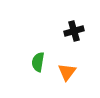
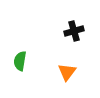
green semicircle: moved 18 px left, 1 px up
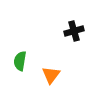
orange triangle: moved 16 px left, 3 px down
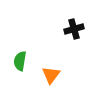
black cross: moved 2 px up
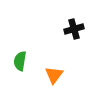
orange triangle: moved 3 px right
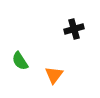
green semicircle: rotated 42 degrees counterclockwise
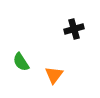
green semicircle: moved 1 px right, 1 px down
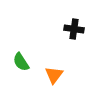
black cross: rotated 24 degrees clockwise
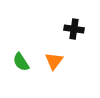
orange triangle: moved 14 px up
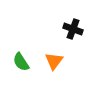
black cross: moved 1 px left; rotated 12 degrees clockwise
